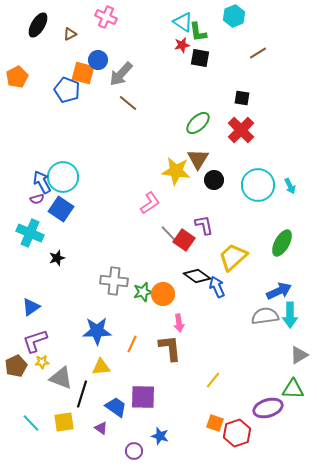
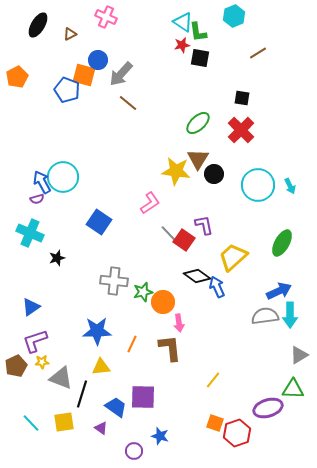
orange square at (83, 73): moved 1 px right, 2 px down
black circle at (214, 180): moved 6 px up
blue square at (61, 209): moved 38 px right, 13 px down
orange circle at (163, 294): moved 8 px down
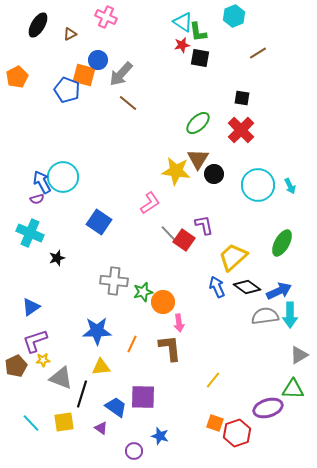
black diamond at (197, 276): moved 50 px right, 11 px down
yellow star at (42, 362): moved 1 px right, 2 px up
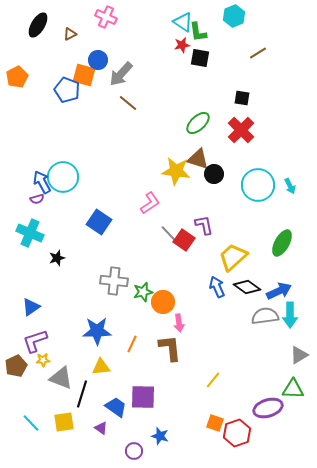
brown triangle at (198, 159): rotated 45 degrees counterclockwise
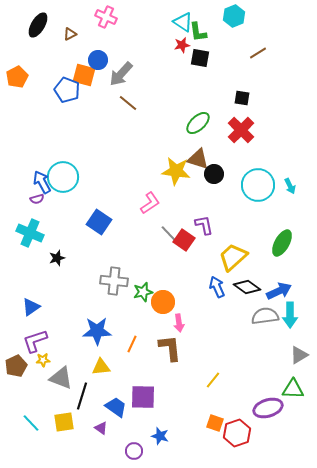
black line at (82, 394): moved 2 px down
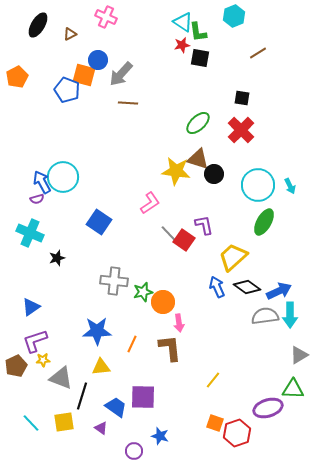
brown line at (128, 103): rotated 36 degrees counterclockwise
green ellipse at (282, 243): moved 18 px left, 21 px up
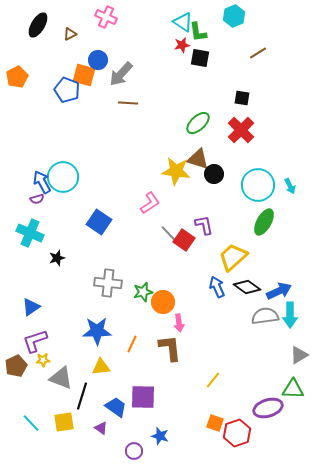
gray cross at (114, 281): moved 6 px left, 2 px down
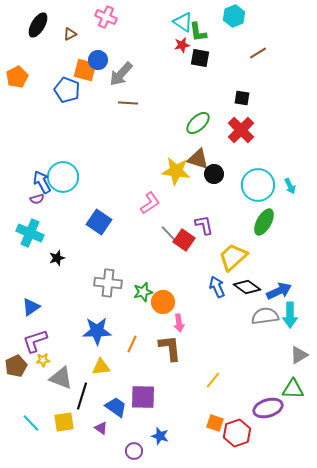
orange square at (84, 75): moved 1 px right, 5 px up
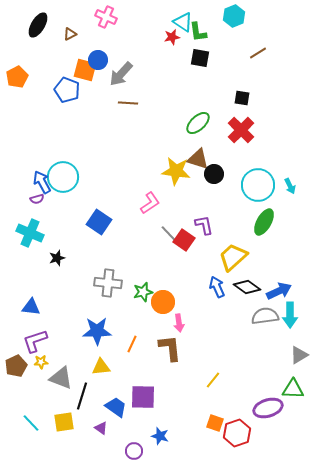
red star at (182, 45): moved 10 px left, 8 px up
blue triangle at (31, 307): rotated 42 degrees clockwise
yellow star at (43, 360): moved 2 px left, 2 px down
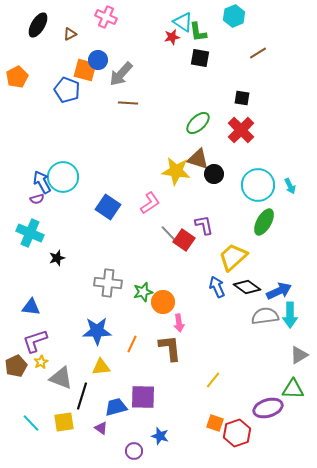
blue square at (99, 222): moved 9 px right, 15 px up
yellow star at (41, 362): rotated 24 degrees counterclockwise
blue trapezoid at (116, 407): rotated 50 degrees counterclockwise
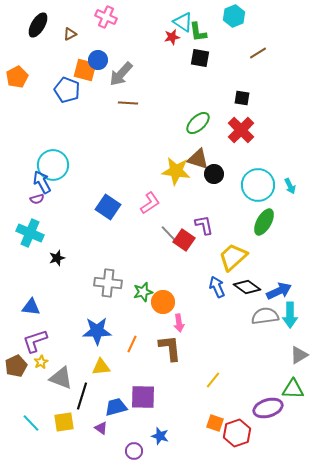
cyan circle at (63, 177): moved 10 px left, 12 px up
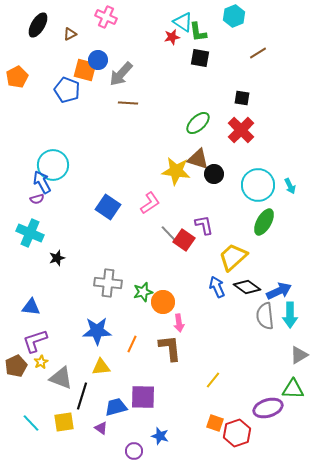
gray semicircle at (265, 316): rotated 88 degrees counterclockwise
